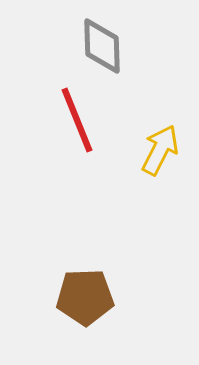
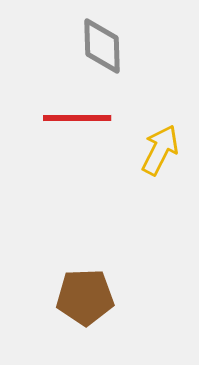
red line: moved 2 px up; rotated 68 degrees counterclockwise
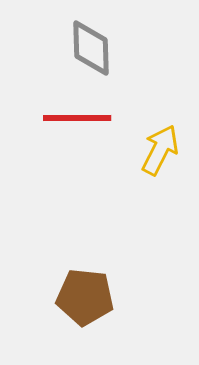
gray diamond: moved 11 px left, 2 px down
brown pentagon: rotated 8 degrees clockwise
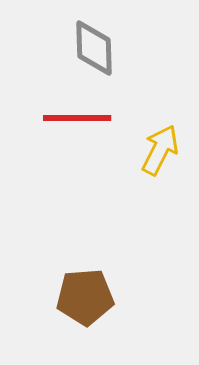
gray diamond: moved 3 px right
brown pentagon: rotated 10 degrees counterclockwise
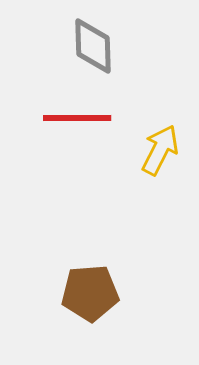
gray diamond: moved 1 px left, 2 px up
brown pentagon: moved 5 px right, 4 px up
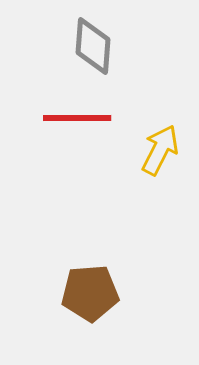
gray diamond: rotated 6 degrees clockwise
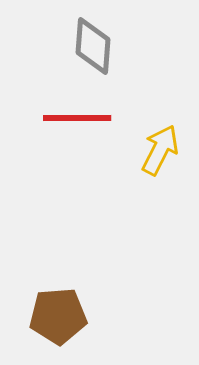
brown pentagon: moved 32 px left, 23 px down
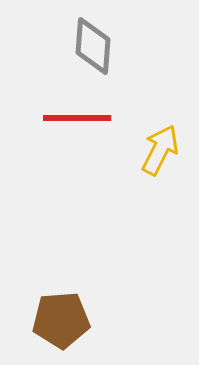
brown pentagon: moved 3 px right, 4 px down
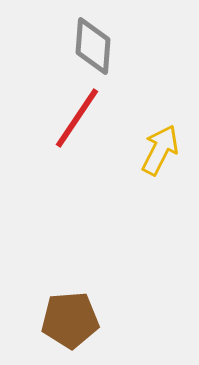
red line: rotated 56 degrees counterclockwise
brown pentagon: moved 9 px right
